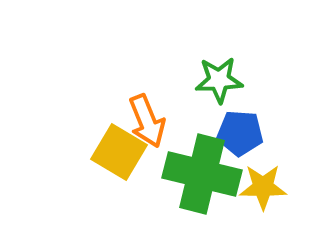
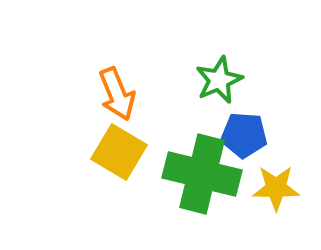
green star: rotated 21 degrees counterclockwise
orange arrow: moved 30 px left, 27 px up
blue pentagon: moved 4 px right, 2 px down
yellow star: moved 13 px right, 1 px down
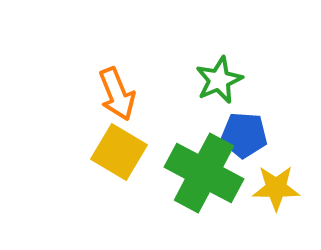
green cross: moved 2 px right, 1 px up; rotated 14 degrees clockwise
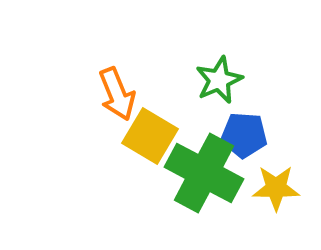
yellow square: moved 31 px right, 16 px up
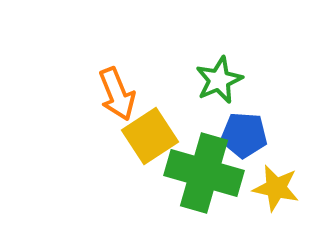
yellow square: rotated 26 degrees clockwise
green cross: rotated 12 degrees counterclockwise
yellow star: rotated 12 degrees clockwise
